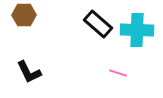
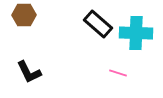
cyan cross: moved 1 px left, 3 px down
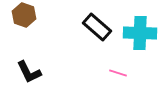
brown hexagon: rotated 20 degrees clockwise
black rectangle: moved 1 px left, 3 px down
cyan cross: moved 4 px right
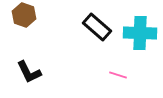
pink line: moved 2 px down
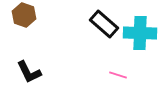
black rectangle: moved 7 px right, 3 px up
